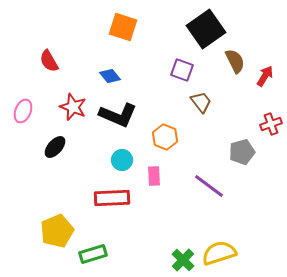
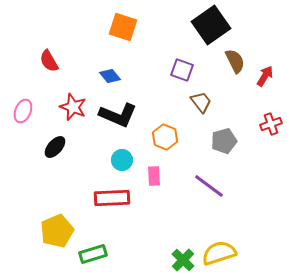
black square: moved 5 px right, 4 px up
gray pentagon: moved 18 px left, 11 px up
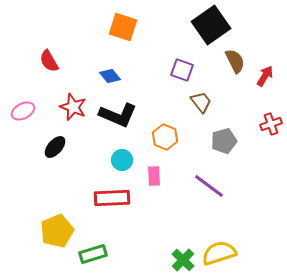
pink ellipse: rotated 40 degrees clockwise
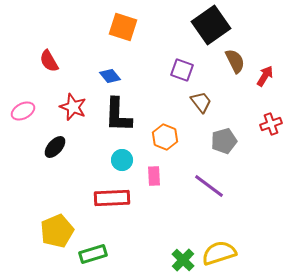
black L-shape: rotated 69 degrees clockwise
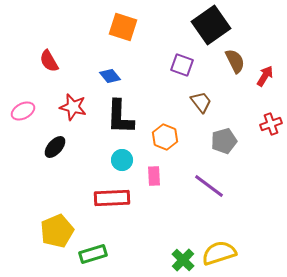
purple square: moved 5 px up
red star: rotated 8 degrees counterclockwise
black L-shape: moved 2 px right, 2 px down
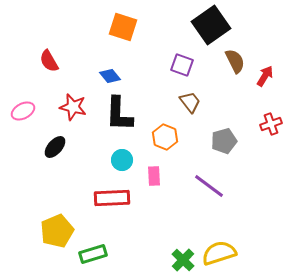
brown trapezoid: moved 11 px left
black L-shape: moved 1 px left, 3 px up
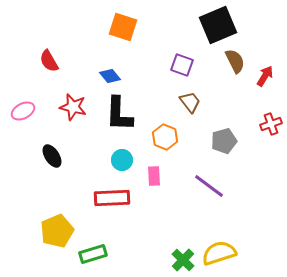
black square: moved 7 px right; rotated 12 degrees clockwise
black ellipse: moved 3 px left, 9 px down; rotated 75 degrees counterclockwise
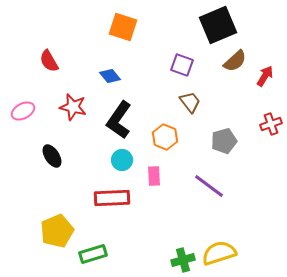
brown semicircle: rotated 75 degrees clockwise
black L-shape: moved 6 px down; rotated 33 degrees clockwise
green cross: rotated 30 degrees clockwise
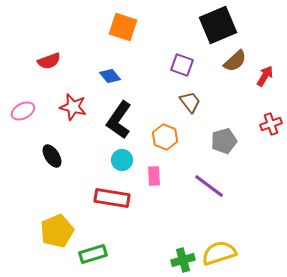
red semicircle: rotated 80 degrees counterclockwise
red rectangle: rotated 12 degrees clockwise
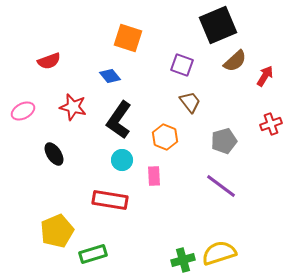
orange square: moved 5 px right, 11 px down
black ellipse: moved 2 px right, 2 px up
purple line: moved 12 px right
red rectangle: moved 2 px left, 2 px down
